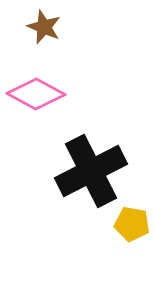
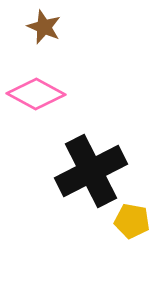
yellow pentagon: moved 3 px up
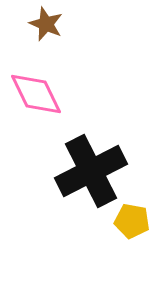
brown star: moved 2 px right, 3 px up
pink diamond: rotated 36 degrees clockwise
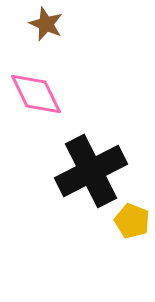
yellow pentagon: rotated 12 degrees clockwise
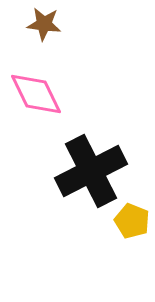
brown star: moved 2 px left; rotated 16 degrees counterclockwise
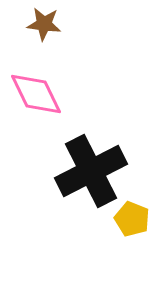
yellow pentagon: moved 2 px up
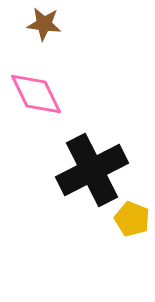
black cross: moved 1 px right, 1 px up
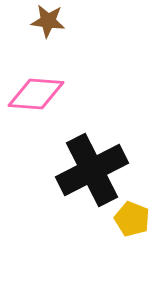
brown star: moved 4 px right, 3 px up
pink diamond: rotated 60 degrees counterclockwise
